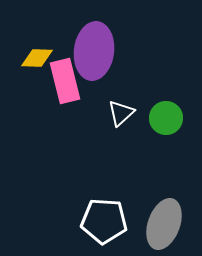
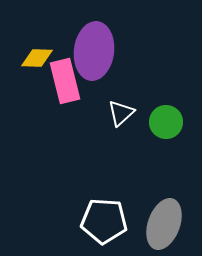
green circle: moved 4 px down
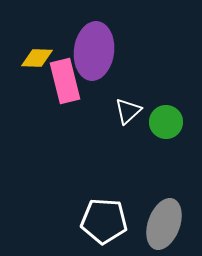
white triangle: moved 7 px right, 2 px up
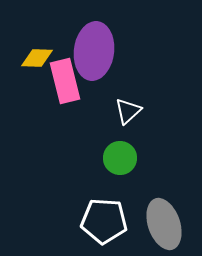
green circle: moved 46 px left, 36 px down
gray ellipse: rotated 39 degrees counterclockwise
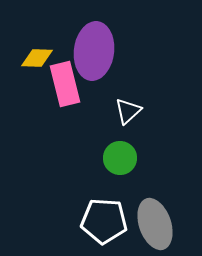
pink rectangle: moved 3 px down
gray ellipse: moved 9 px left
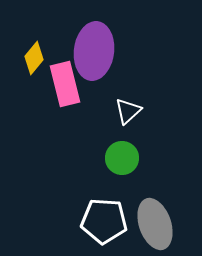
yellow diamond: moved 3 px left; rotated 52 degrees counterclockwise
green circle: moved 2 px right
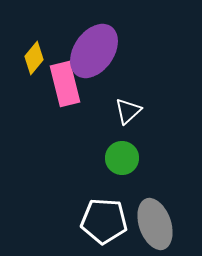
purple ellipse: rotated 28 degrees clockwise
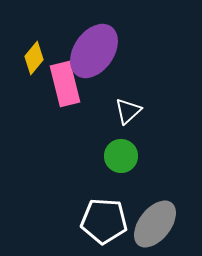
green circle: moved 1 px left, 2 px up
gray ellipse: rotated 57 degrees clockwise
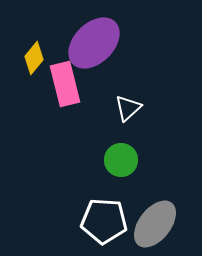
purple ellipse: moved 8 px up; rotated 10 degrees clockwise
white triangle: moved 3 px up
green circle: moved 4 px down
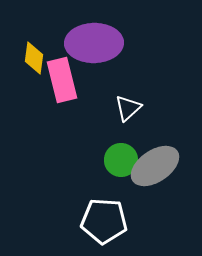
purple ellipse: rotated 44 degrees clockwise
yellow diamond: rotated 32 degrees counterclockwise
pink rectangle: moved 3 px left, 4 px up
gray ellipse: moved 58 px up; rotated 18 degrees clockwise
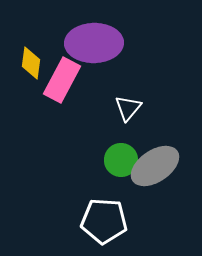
yellow diamond: moved 3 px left, 5 px down
pink rectangle: rotated 42 degrees clockwise
white triangle: rotated 8 degrees counterclockwise
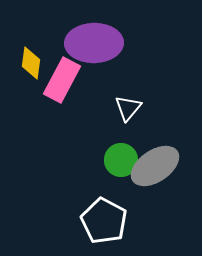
white pentagon: rotated 24 degrees clockwise
